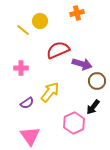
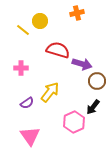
red semicircle: rotated 40 degrees clockwise
pink hexagon: moved 1 px up
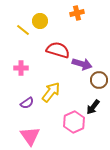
brown circle: moved 2 px right, 1 px up
yellow arrow: moved 1 px right
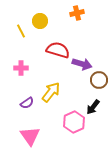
yellow line: moved 2 px left, 1 px down; rotated 24 degrees clockwise
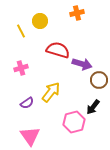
pink cross: rotated 16 degrees counterclockwise
pink hexagon: rotated 10 degrees clockwise
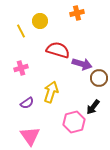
brown circle: moved 2 px up
yellow arrow: rotated 20 degrees counterclockwise
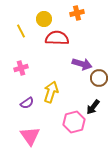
yellow circle: moved 4 px right, 2 px up
red semicircle: moved 1 px left, 12 px up; rotated 15 degrees counterclockwise
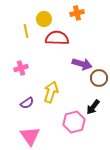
yellow line: moved 5 px right; rotated 16 degrees clockwise
